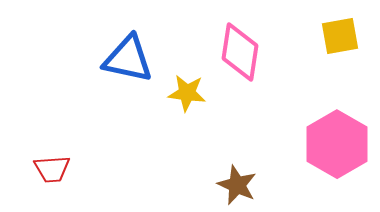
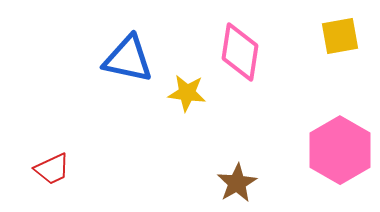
pink hexagon: moved 3 px right, 6 px down
red trapezoid: rotated 21 degrees counterclockwise
brown star: moved 2 px up; rotated 18 degrees clockwise
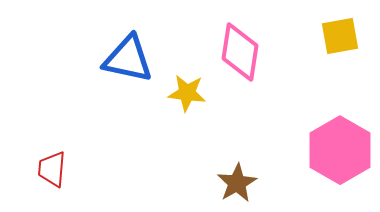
red trapezoid: rotated 120 degrees clockwise
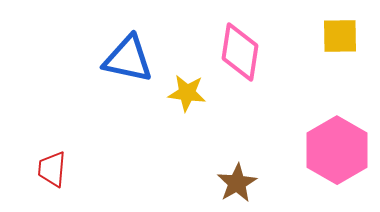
yellow square: rotated 9 degrees clockwise
pink hexagon: moved 3 px left
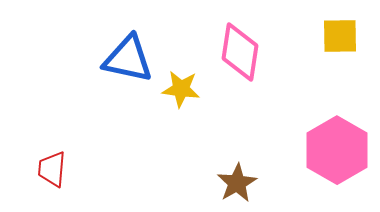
yellow star: moved 6 px left, 4 px up
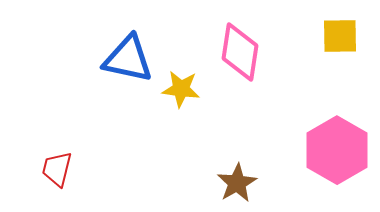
red trapezoid: moved 5 px right; rotated 9 degrees clockwise
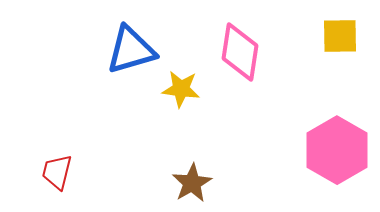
blue triangle: moved 3 px right, 9 px up; rotated 28 degrees counterclockwise
red trapezoid: moved 3 px down
brown star: moved 45 px left
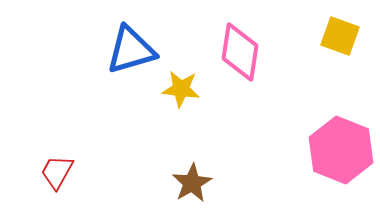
yellow square: rotated 21 degrees clockwise
pink hexagon: moved 4 px right; rotated 8 degrees counterclockwise
red trapezoid: rotated 15 degrees clockwise
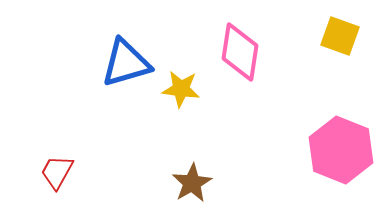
blue triangle: moved 5 px left, 13 px down
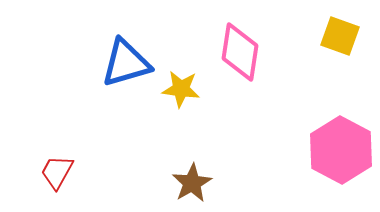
pink hexagon: rotated 6 degrees clockwise
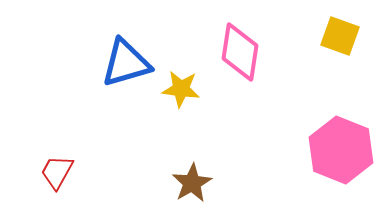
pink hexagon: rotated 6 degrees counterclockwise
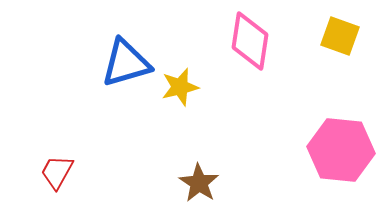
pink diamond: moved 10 px right, 11 px up
yellow star: moved 1 px left, 2 px up; rotated 21 degrees counterclockwise
pink hexagon: rotated 16 degrees counterclockwise
brown star: moved 7 px right; rotated 9 degrees counterclockwise
